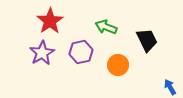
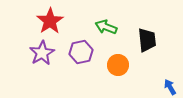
black trapezoid: rotated 20 degrees clockwise
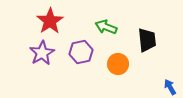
orange circle: moved 1 px up
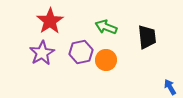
black trapezoid: moved 3 px up
orange circle: moved 12 px left, 4 px up
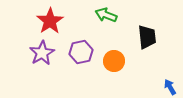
green arrow: moved 12 px up
orange circle: moved 8 px right, 1 px down
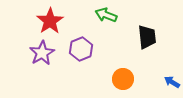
purple hexagon: moved 3 px up; rotated 10 degrees counterclockwise
orange circle: moved 9 px right, 18 px down
blue arrow: moved 2 px right, 5 px up; rotated 28 degrees counterclockwise
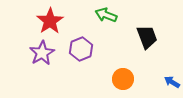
black trapezoid: rotated 15 degrees counterclockwise
